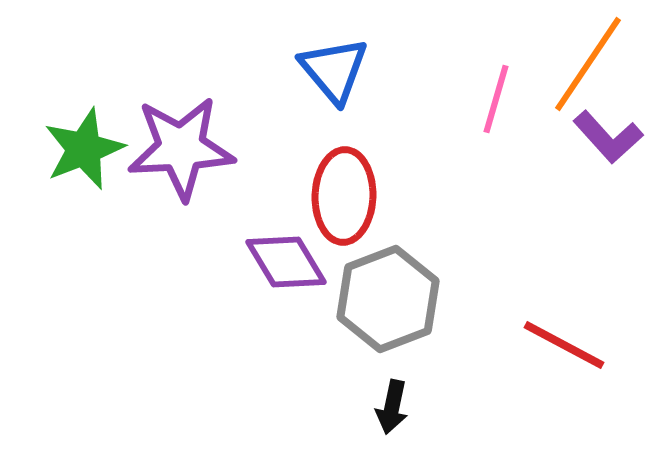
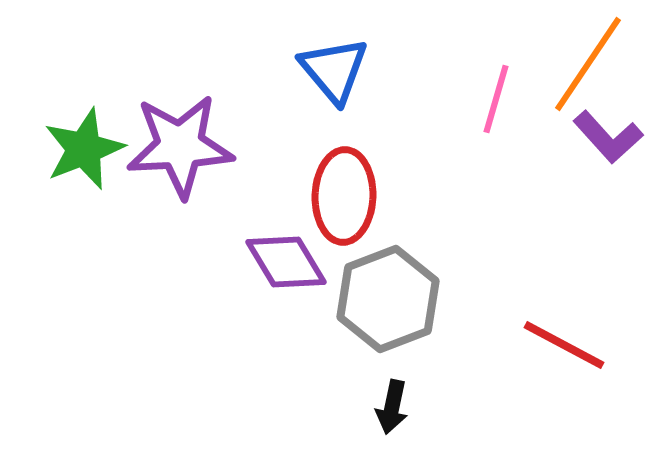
purple star: moved 1 px left, 2 px up
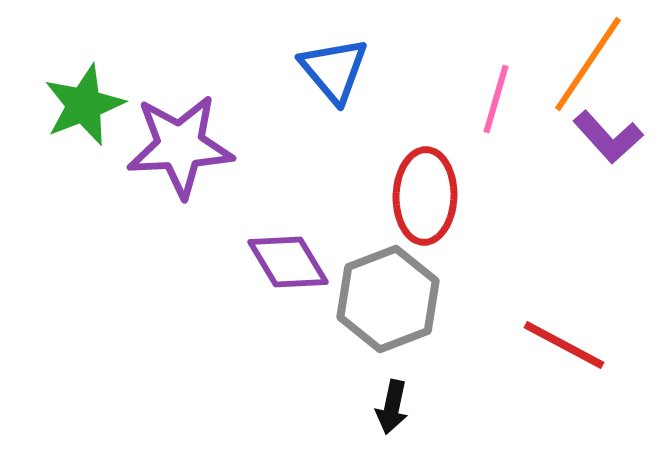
green star: moved 44 px up
red ellipse: moved 81 px right
purple diamond: moved 2 px right
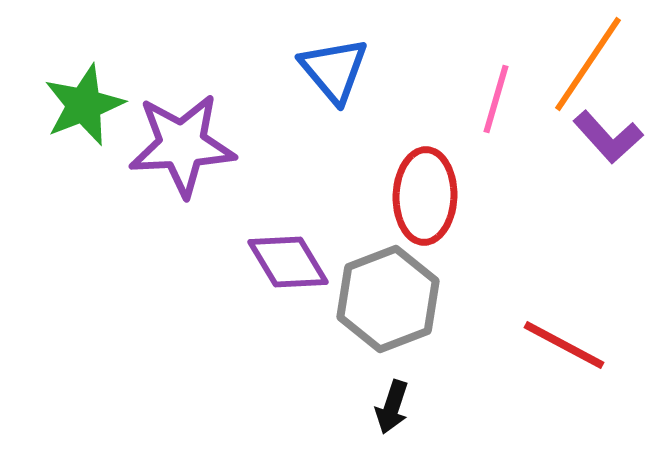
purple star: moved 2 px right, 1 px up
black arrow: rotated 6 degrees clockwise
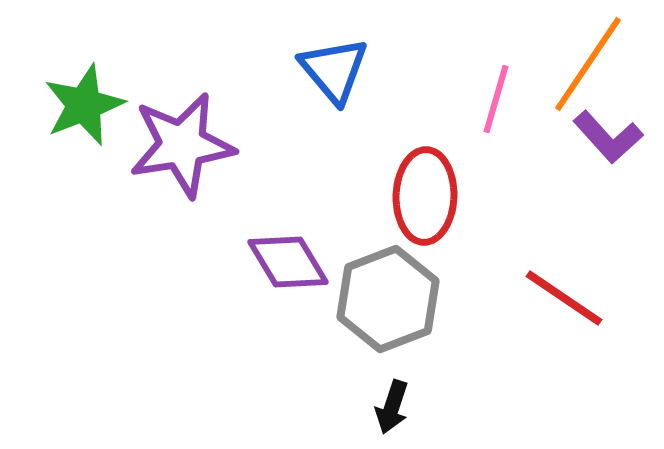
purple star: rotated 6 degrees counterclockwise
red line: moved 47 px up; rotated 6 degrees clockwise
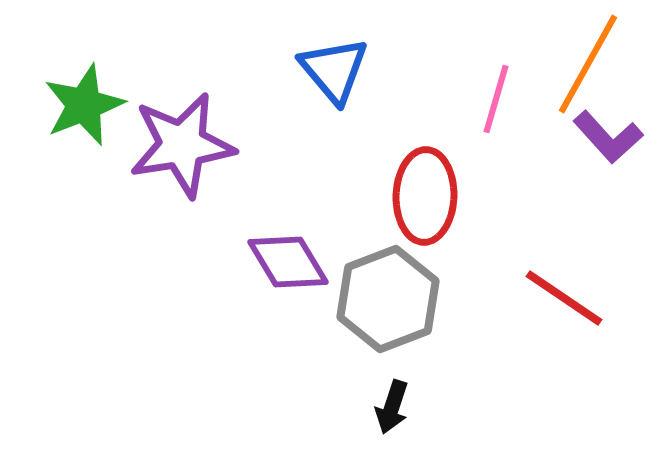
orange line: rotated 5 degrees counterclockwise
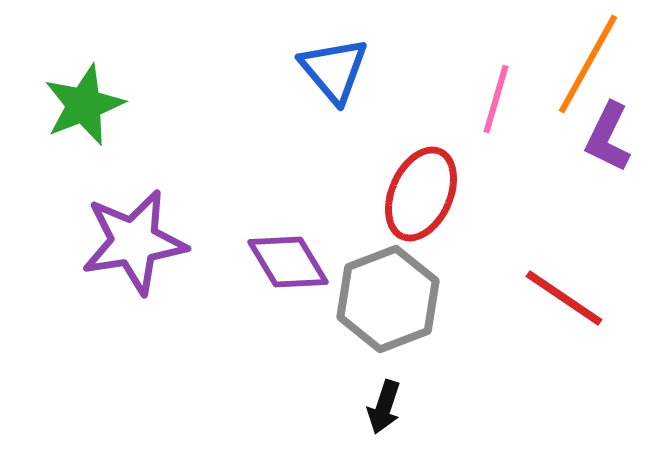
purple L-shape: rotated 68 degrees clockwise
purple star: moved 48 px left, 97 px down
red ellipse: moved 4 px left, 2 px up; rotated 22 degrees clockwise
black arrow: moved 8 px left
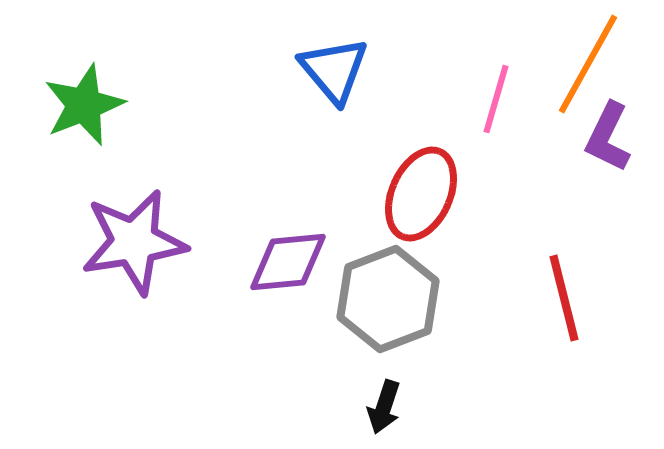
purple diamond: rotated 64 degrees counterclockwise
red line: rotated 42 degrees clockwise
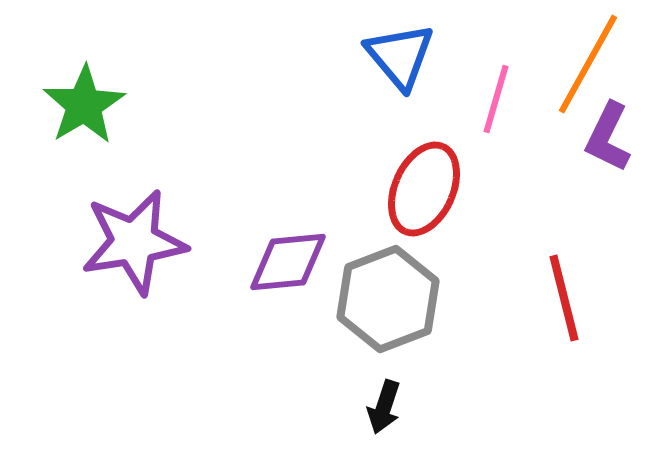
blue triangle: moved 66 px right, 14 px up
green star: rotated 10 degrees counterclockwise
red ellipse: moved 3 px right, 5 px up
